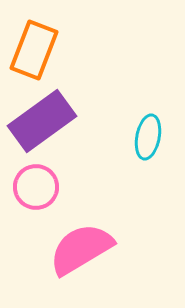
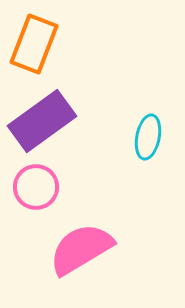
orange rectangle: moved 6 px up
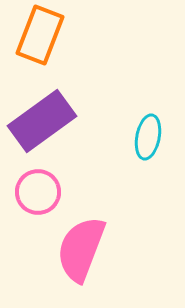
orange rectangle: moved 6 px right, 9 px up
pink circle: moved 2 px right, 5 px down
pink semicircle: rotated 38 degrees counterclockwise
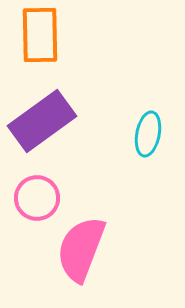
orange rectangle: rotated 22 degrees counterclockwise
cyan ellipse: moved 3 px up
pink circle: moved 1 px left, 6 px down
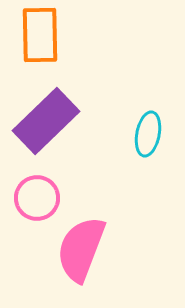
purple rectangle: moved 4 px right; rotated 8 degrees counterclockwise
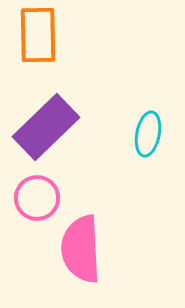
orange rectangle: moved 2 px left
purple rectangle: moved 6 px down
pink semicircle: rotated 24 degrees counterclockwise
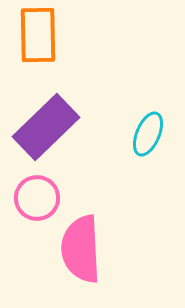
cyan ellipse: rotated 12 degrees clockwise
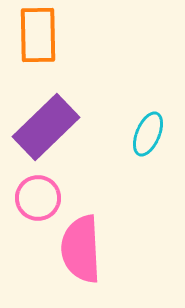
pink circle: moved 1 px right
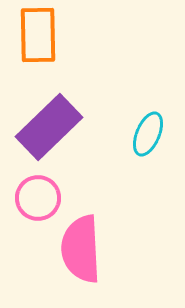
purple rectangle: moved 3 px right
